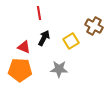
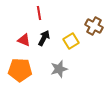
red triangle: moved 7 px up
gray star: rotated 18 degrees counterclockwise
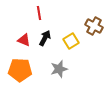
black arrow: moved 1 px right
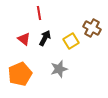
brown cross: moved 2 px left, 2 px down
red triangle: moved 1 px up; rotated 16 degrees clockwise
orange pentagon: moved 4 px down; rotated 25 degrees counterclockwise
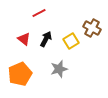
red line: rotated 72 degrees clockwise
black arrow: moved 1 px right, 1 px down
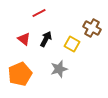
yellow square: moved 1 px right, 3 px down; rotated 28 degrees counterclockwise
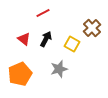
red line: moved 4 px right
brown cross: rotated 18 degrees clockwise
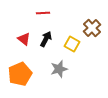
red line: rotated 24 degrees clockwise
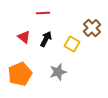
red triangle: moved 2 px up
gray star: moved 1 px left, 3 px down
